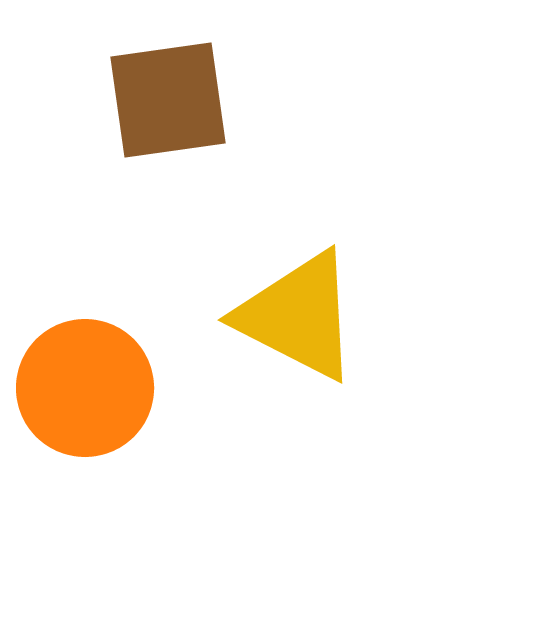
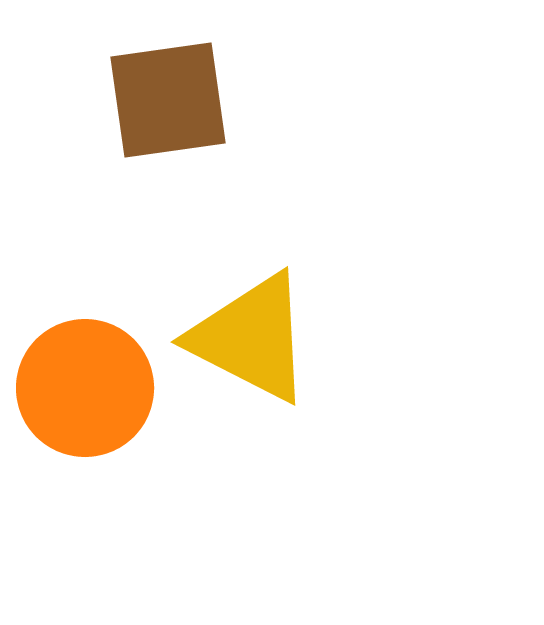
yellow triangle: moved 47 px left, 22 px down
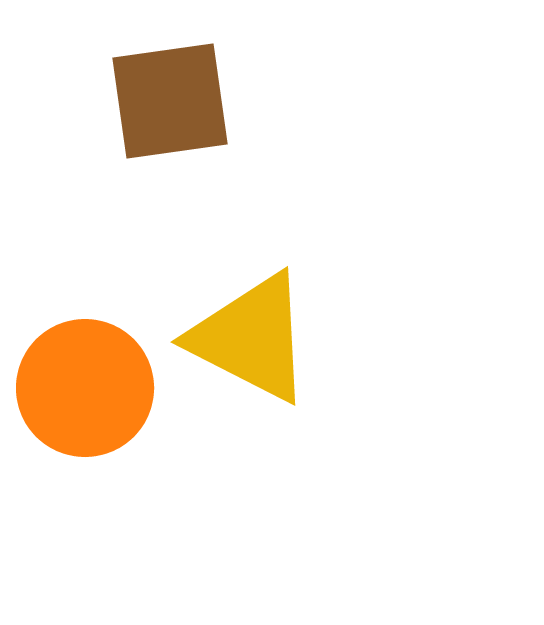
brown square: moved 2 px right, 1 px down
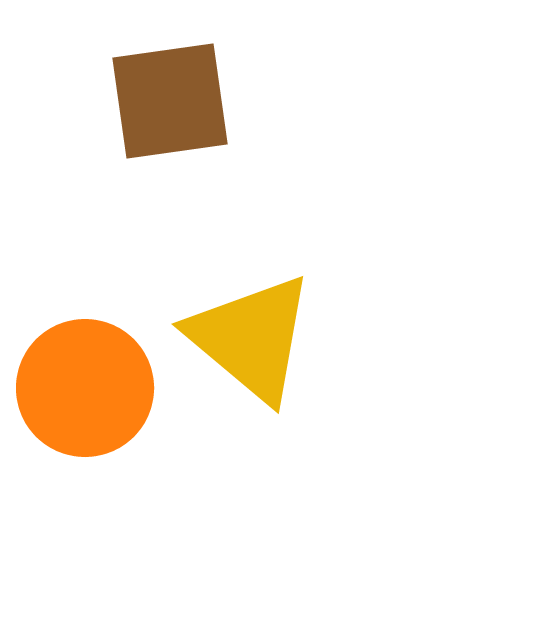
yellow triangle: rotated 13 degrees clockwise
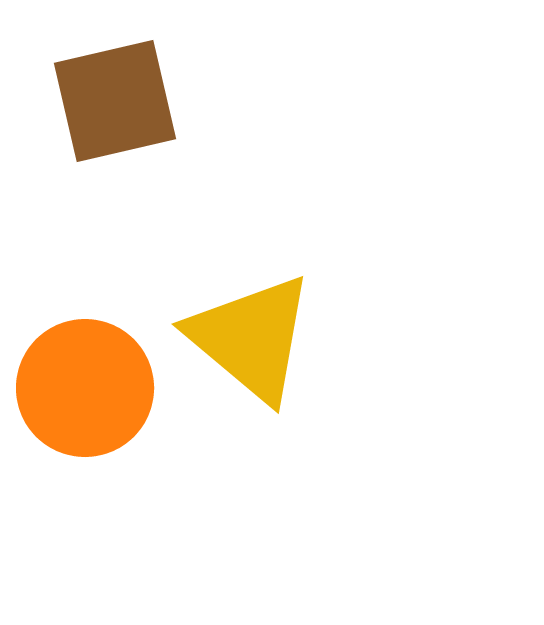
brown square: moved 55 px left; rotated 5 degrees counterclockwise
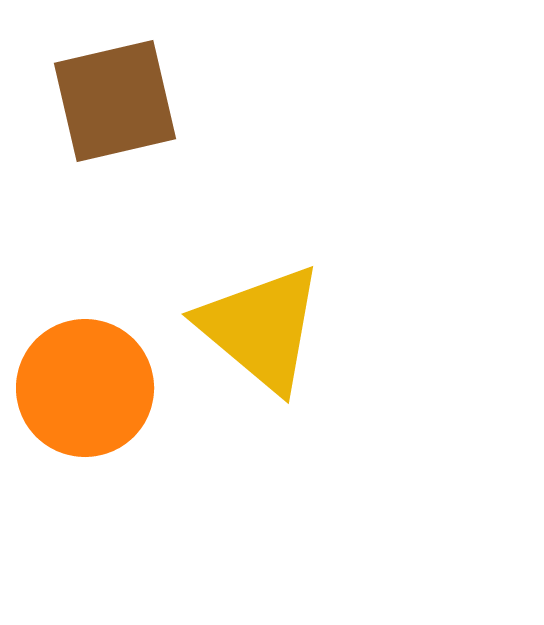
yellow triangle: moved 10 px right, 10 px up
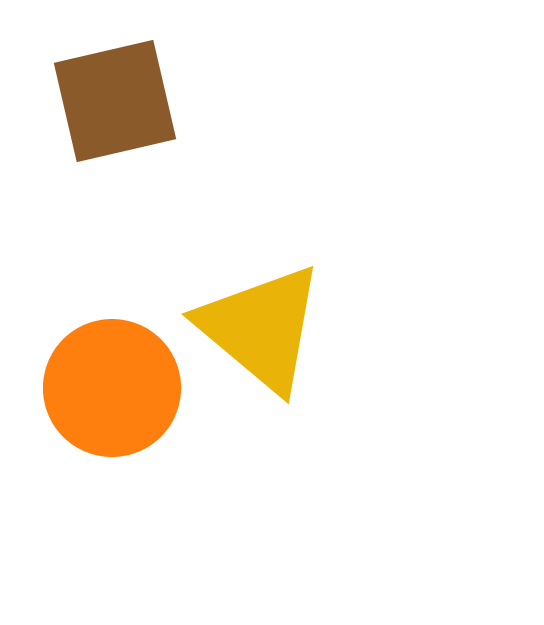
orange circle: moved 27 px right
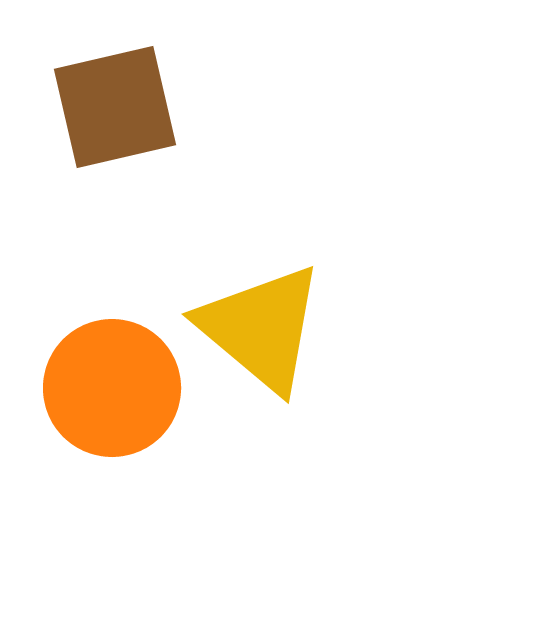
brown square: moved 6 px down
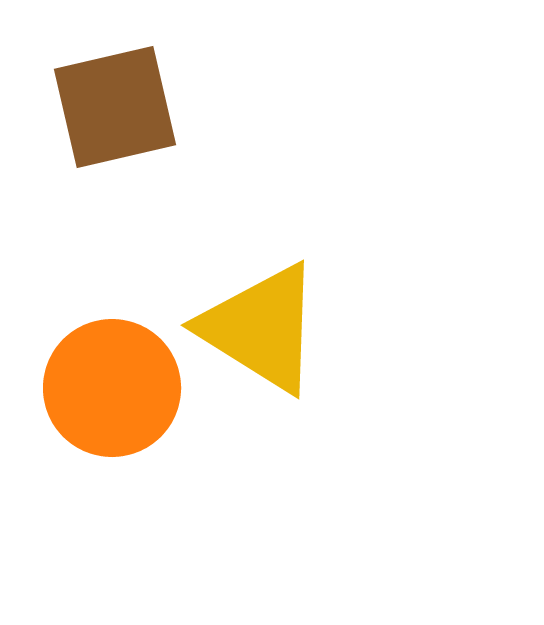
yellow triangle: rotated 8 degrees counterclockwise
